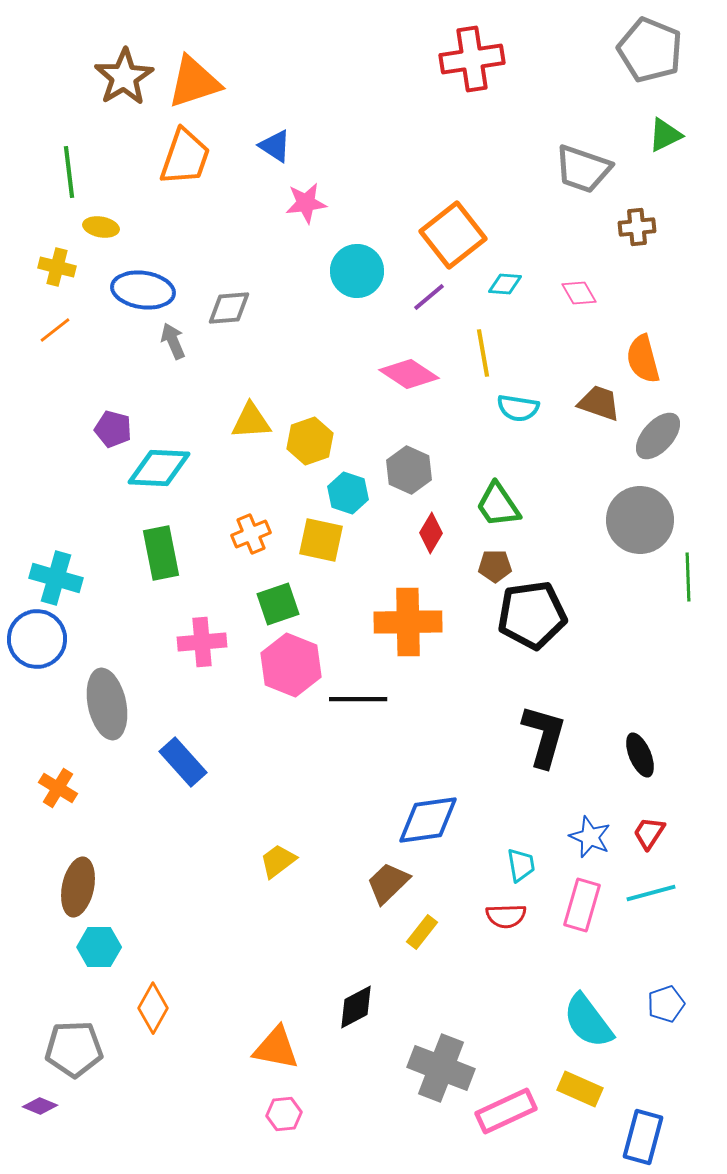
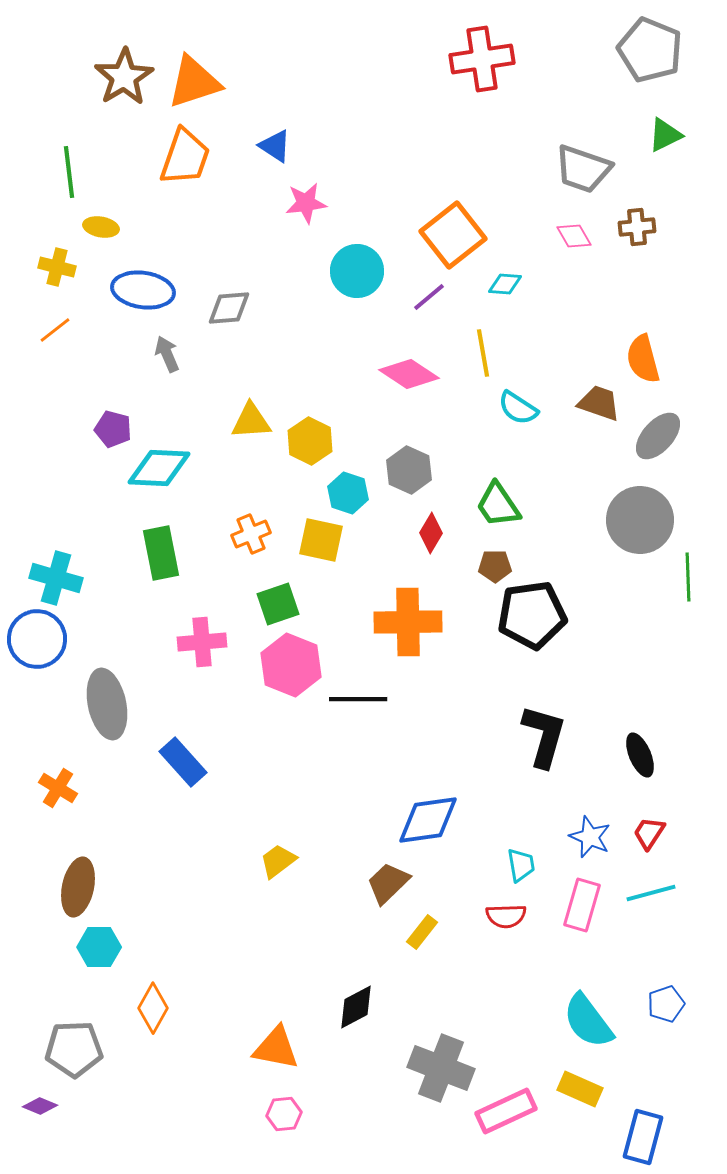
red cross at (472, 59): moved 10 px right
pink diamond at (579, 293): moved 5 px left, 57 px up
gray arrow at (173, 341): moved 6 px left, 13 px down
cyan semicircle at (518, 408): rotated 24 degrees clockwise
yellow hexagon at (310, 441): rotated 15 degrees counterclockwise
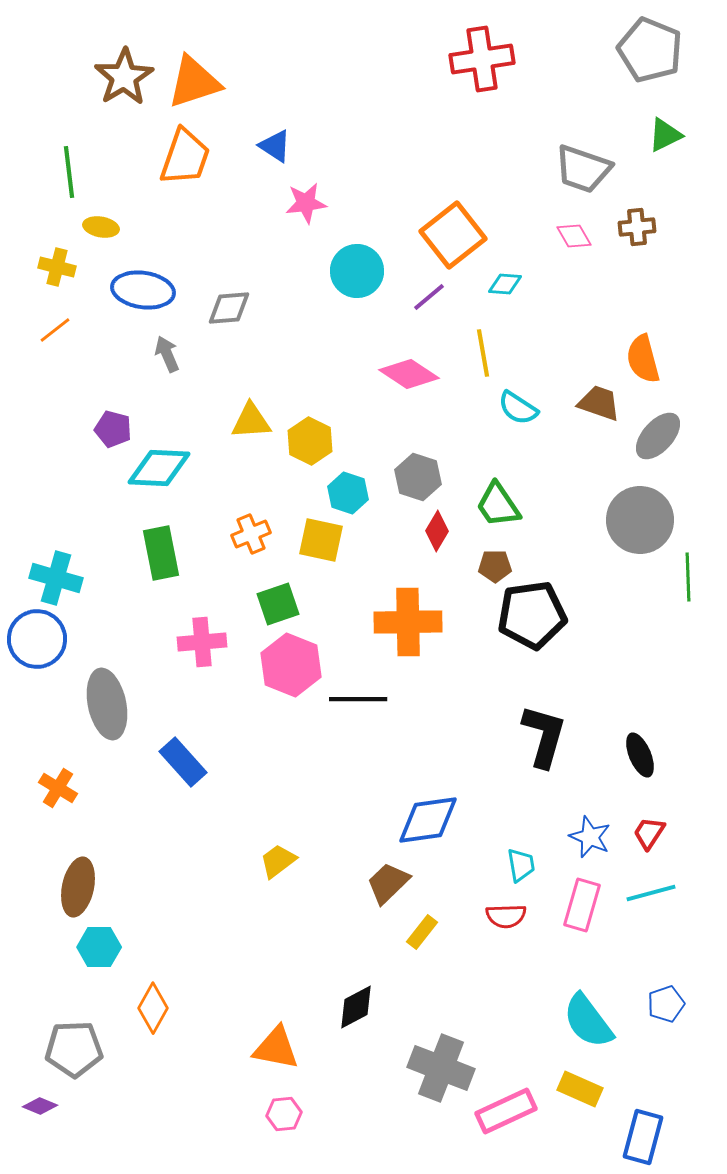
gray hexagon at (409, 470): moved 9 px right, 7 px down; rotated 6 degrees counterclockwise
red diamond at (431, 533): moved 6 px right, 2 px up
